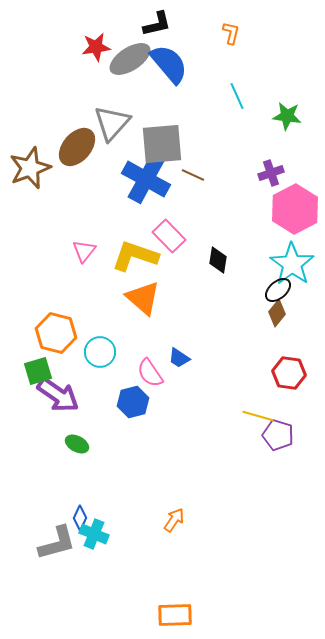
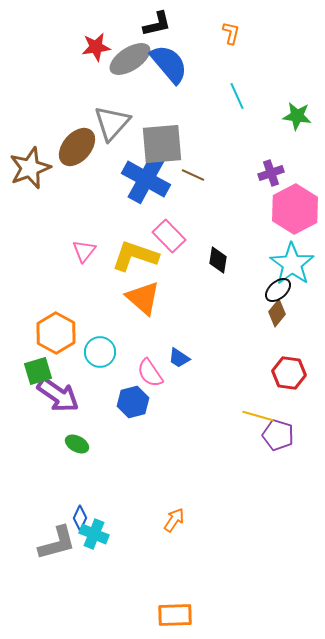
green star: moved 10 px right
orange hexagon: rotated 15 degrees clockwise
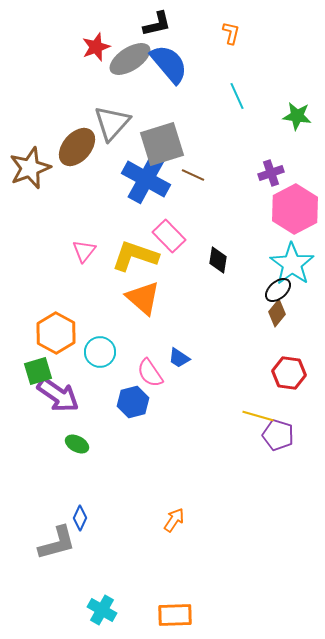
red star: rotated 12 degrees counterclockwise
gray square: rotated 12 degrees counterclockwise
cyan cross: moved 8 px right, 76 px down; rotated 8 degrees clockwise
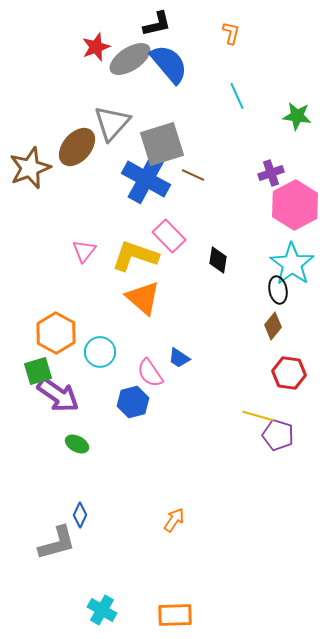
pink hexagon: moved 4 px up
black ellipse: rotated 60 degrees counterclockwise
brown diamond: moved 4 px left, 13 px down
blue diamond: moved 3 px up
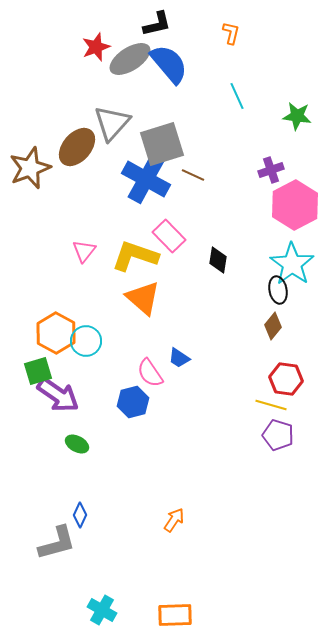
purple cross: moved 3 px up
cyan circle: moved 14 px left, 11 px up
red hexagon: moved 3 px left, 6 px down
yellow line: moved 13 px right, 11 px up
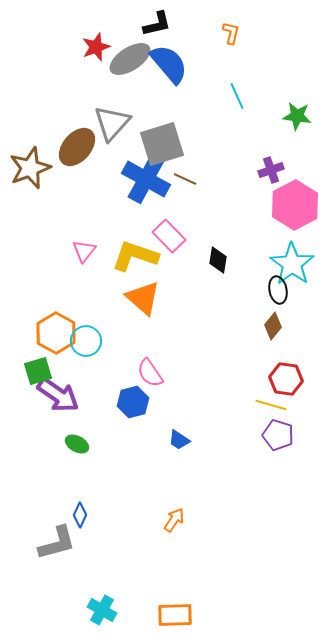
brown line: moved 8 px left, 4 px down
blue trapezoid: moved 82 px down
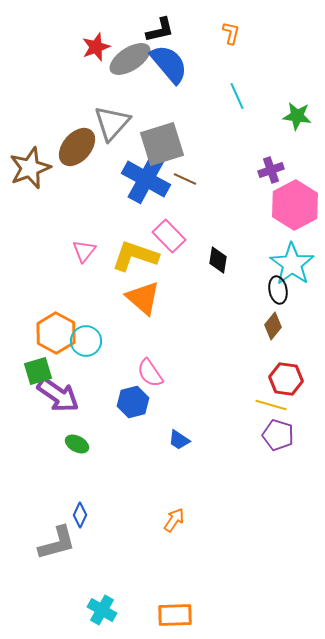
black L-shape: moved 3 px right, 6 px down
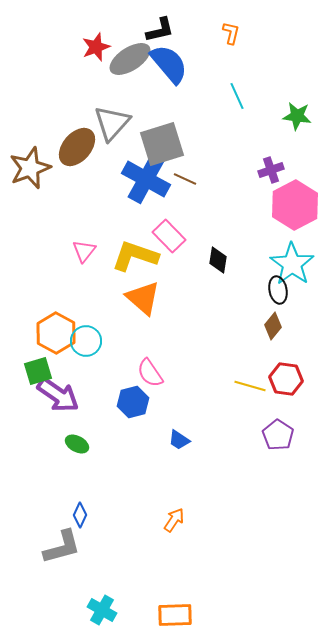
yellow line: moved 21 px left, 19 px up
purple pentagon: rotated 16 degrees clockwise
gray L-shape: moved 5 px right, 4 px down
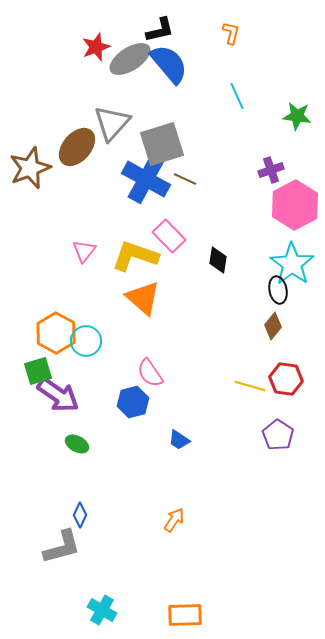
orange rectangle: moved 10 px right
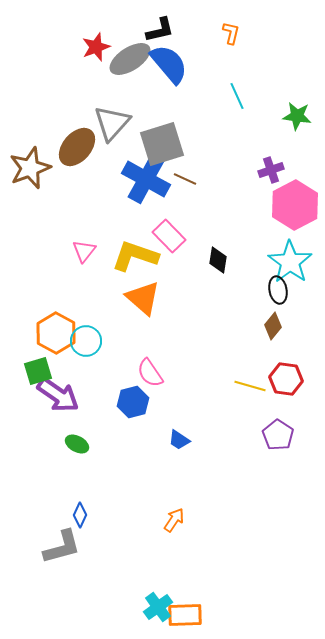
cyan star: moved 2 px left, 2 px up
cyan cross: moved 56 px right, 3 px up; rotated 24 degrees clockwise
